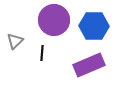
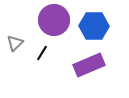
gray triangle: moved 2 px down
black line: rotated 28 degrees clockwise
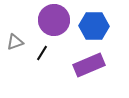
gray triangle: moved 1 px up; rotated 24 degrees clockwise
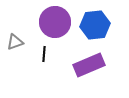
purple circle: moved 1 px right, 2 px down
blue hexagon: moved 1 px right, 1 px up; rotated 8 degrees counterclockwise
black line: moved 2 px right, 1 px down; rotated 28 degrees counterclockwise
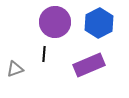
blue hexagon: moved 4 px right, 2 px up; rotated 20 degrees counterclockwise
gray triangle: moved 27 px down
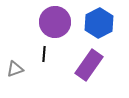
purple rectangle: rotated 32 degrees counterclockwise
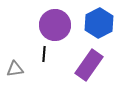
purple circle: moved 3 px down
gray triangle: rotated 12 degrees clockwise
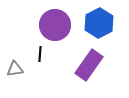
black line: moved 4 px left
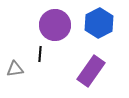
purple rectangle: moved 2 px right, 6 px down
